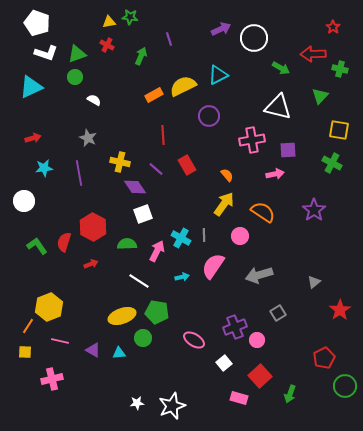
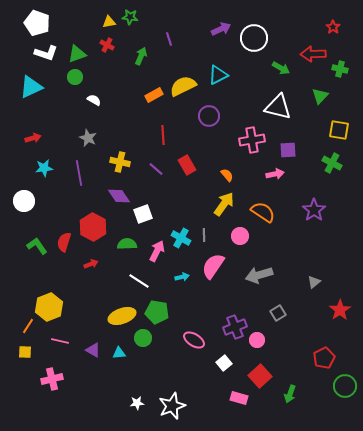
purple diamond at (135, 187): moved 16 px left, 9 px down
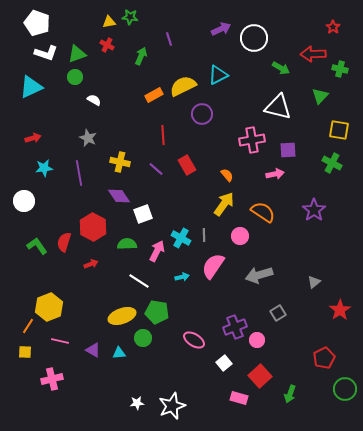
purple circle at (209, 116): moved 7 px left, 2 px up
green circle at (345, 386): moved 3 px down
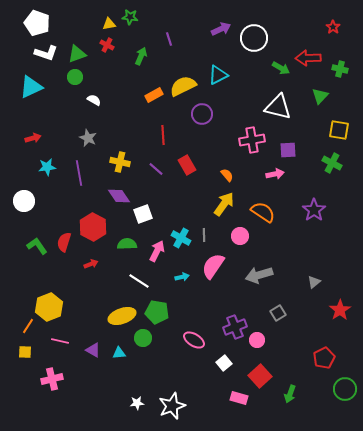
yellow triangle at (109, 22): moved 2 px down
red arrow at (313, 54): moved 5 px left, 4 px down
cyan star at (44, 168): moved 3 px right, 1 px up
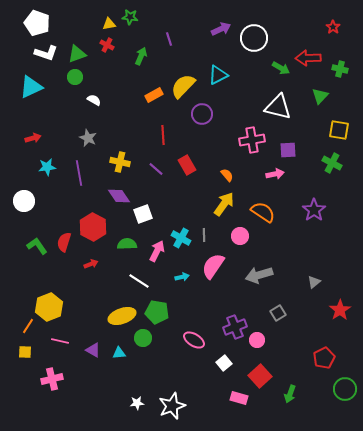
yellow semicircle at (183, 86): rotated 20 degrees counterclockwise
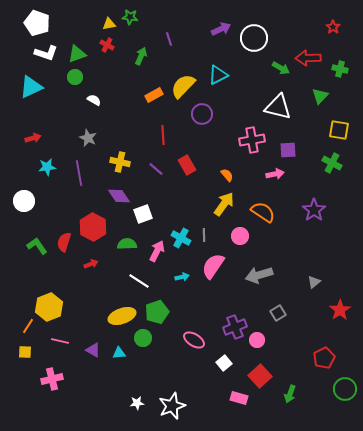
green pentagon at (157, 312): rotated 30 degrees counterclockwise
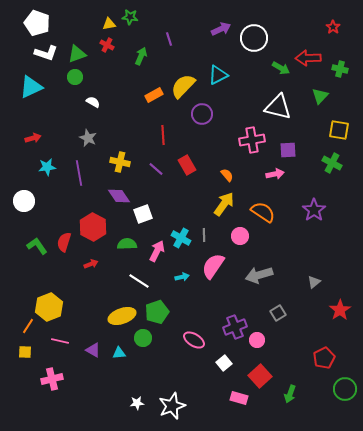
white semicircle at (94, 100): moved 1 px left, 2 px down
